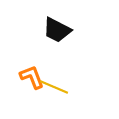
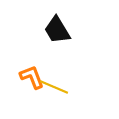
black trapezoid: rotated 32 degrees clockwise
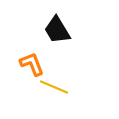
orange L-shape: moved 13 px up
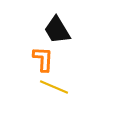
orange L-shape: moved 11 px right, 5 px up; rotated 24 degrees clockwise
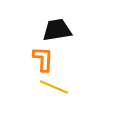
black trapezoid: rotated 112 degrees clockwise
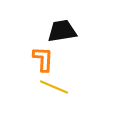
black trapezoid: moved 5 px right, 1 px down
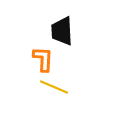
black trapezoid: rotated 84 degrees counterclockwise
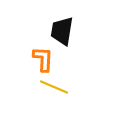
black trapezoid: rotated 12 degrees clockwise
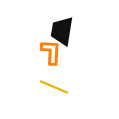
orange L-shape: moved 8 px right, 7 px up
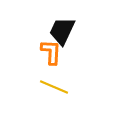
black trapezoid: rotated 16 degrees clockwise
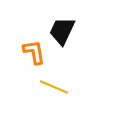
orange L-shape: moved 17 px left; rotated 12 degrees counterclockwise
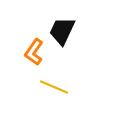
orange L-shape: rotated 136 degrees counterclockwise
